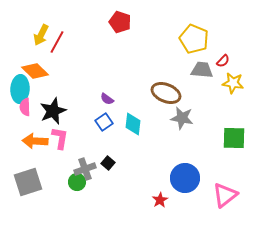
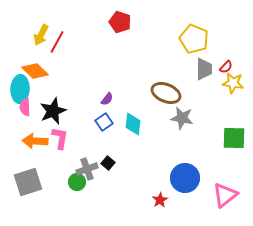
red semicircle: moved 3 px right, 6 px down
gray trapezoid: moved 2 px right, 1 px up; rotated 85 degrees clockwise
purple semicircle: rotated 88 degrees counterclockwise
gray cross: moved 2 px right
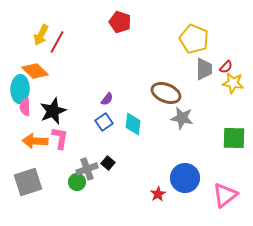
red star: moved 2 px left, 6 px up
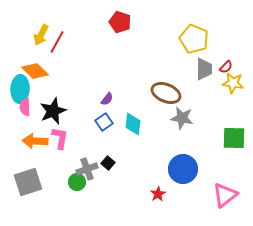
blue circle: moved 2 px left, 9 px up
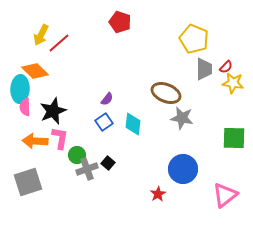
red line: moved 2 px right, 1 px down; rotated 20 degrees clockwise
green circle: moved 27 px up
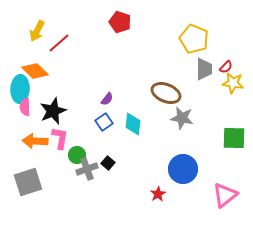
yellow arrow: moved 4 px left, 4 px up
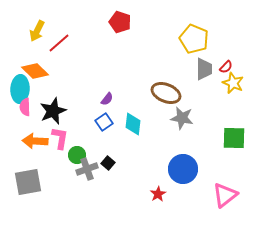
yellow star: rotated 15 degrees clockwise
gray square: rotated 8 degrees clockwise
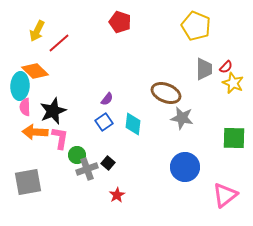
yellow pentagon: moved 2 px right, 13 px up
cyan ellipse: moved 3 px up
orange arrow: moved 9 px up
blue circle: moved 2 px right, 2 px up
red star: moved 41 px left, 1 px down
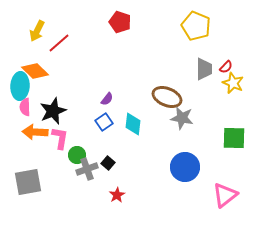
brown ellipse: moved 1 px right, 4 px down
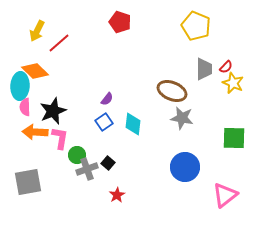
brown ellipse: moved 5 px right, 6 px up
